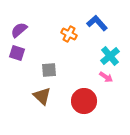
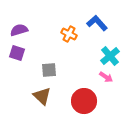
purple semicircle: rotated 24 degrees clockwise
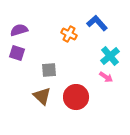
red circle: moved 8 px left, 4 px up
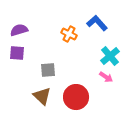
purple square: rotated 14 degrees counterclockwise
gray square: moved 1 px left
